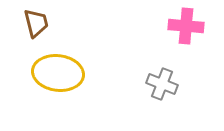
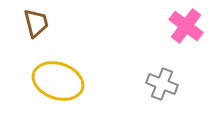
pink cross: rotated 32 degrees clockwise
yellow ellipse: moved 8 px down; rotated 12 degrees clockwise
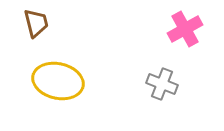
pink cross: moved 1 px left, 3 px down; rotated 24 degrees clockwise
yellow ellipse: rotated 6 degrees counterclockwise
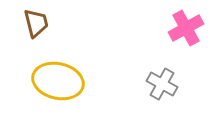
pink cross: moved 1 px right, 1 px up
gray cross: rotated 8 degrees clockwise
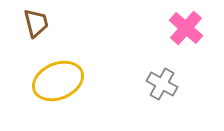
pink cross: rotated 20 degrees counterclockwise
yellow ellipse: rotated 36 degrees counterclockwise
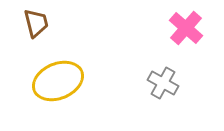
gray cross: moved 1 px right, 1 px up
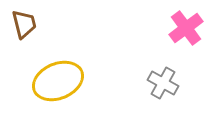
brown trapezoid: moved 12 px left, 1 px down
pink cross: rotated 12 degrees clockwise
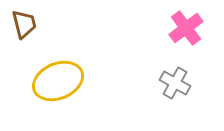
gray cross: moved 12 px right
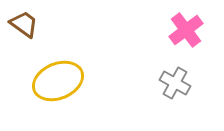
brown trapezoid: rotated 40 degrees counterclockwise
pink cross: moved 2 px down
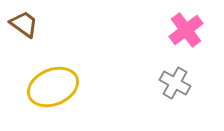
yellow ellipse: moved 5 px left, 6 px down
